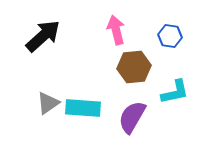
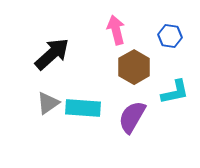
black arrow: moved 9 px right, 18 px down
brown hexagon: rotated 24 degrees counterclockwise
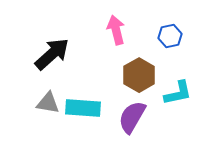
blue hexagon: rotated 20 degrees counterclockwise
brown hexagon: moved 5 px right, 8 px down
cyan L-shape: moved 3 px right, 1 px down
gray triangle: rotated 45 degrees clockwise
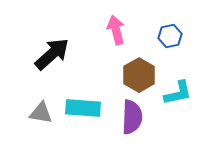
gray triangle: moved 7 px left, 10 px down
purple semicircle: rotated 152 degrees clockwise
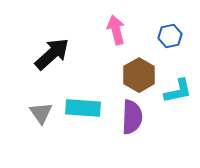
cyan L-shape: moved 2 px up
gray triangle: rotated 45 degrees clockwise
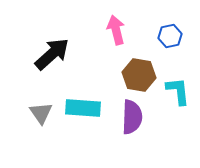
brown hexagon: rotated 20 degrees counterclockwise
cyan L-shape: rotated 84 degrees counterclockwise
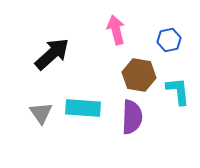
blue hexagon: moved 1 px left, 4 px down
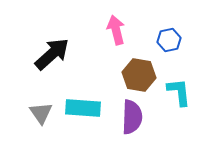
cyan L-shape: moved 1 px right, 1 px down
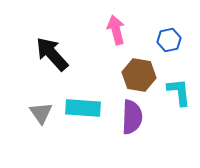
black arrow: rotated 90 degrees counterclockwise
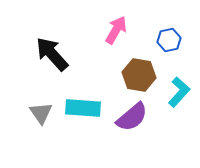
pink arrow: rotated 44 degrees clockwise
cyan L-shape: rotated 48 degrees clockwise
purple semicircle: rotated 48 degrees clockwise
